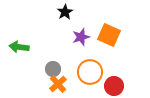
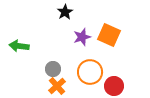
purple star: moved 1 px right
green arrow: moved 1 px up
orange cross: moved 1 px left, 2 px down
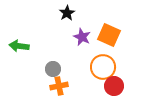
black star: moved 2 px right, 1 px down
purple star: rotated 30 degrees counterclockwise
orange circle: moved 13 px right, 5 px up
orange cross: moved 2 px right; rotated 30 degrees clockwise
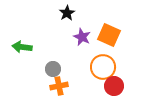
green arrow: moved 3 px right, 1 px down
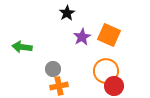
purple star: rotated 18 degrees clockwise
orange circle: moved 3 px right, 4 px down
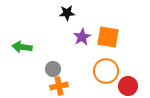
black star: rotated 28 degrees clockwise
orange square: moved 1 px left, 2 px down; rotated 15 degrees counterclockwise
red circle: moved 14 px right
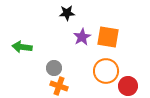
gray circle: moved 1 px right, 1 px up
orange cross: rotated 30 degrees clockwise
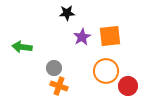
orange square: moved 2 px right, 1 px up; rotated 15 degrees counterclockwise
